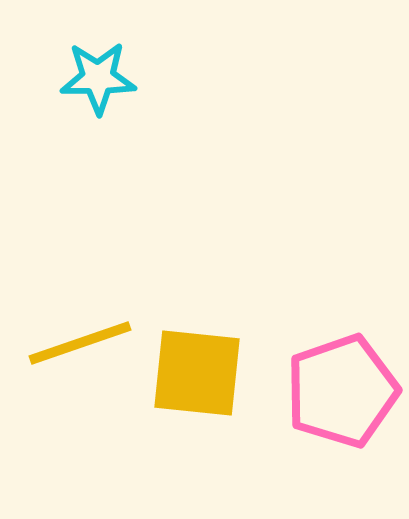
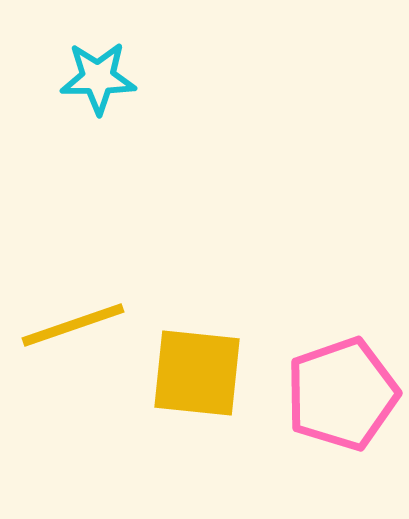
yellow line: moved 7 px left, 18 px up
pink pentagon: moved 3 px down
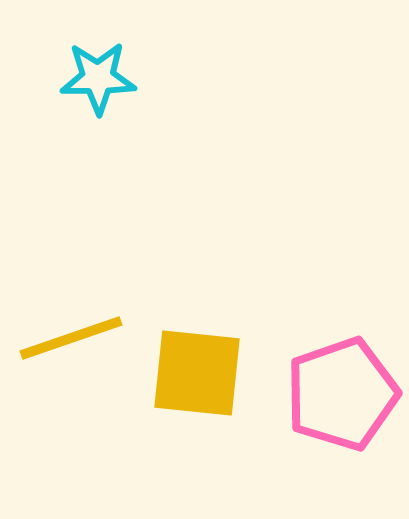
yellow line: moved 2 px left, 13 px down
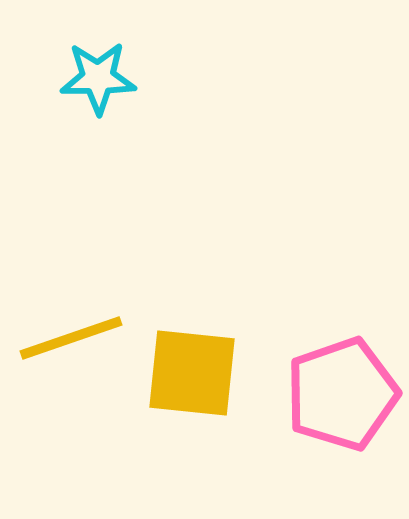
yellow square: moved 5 px left
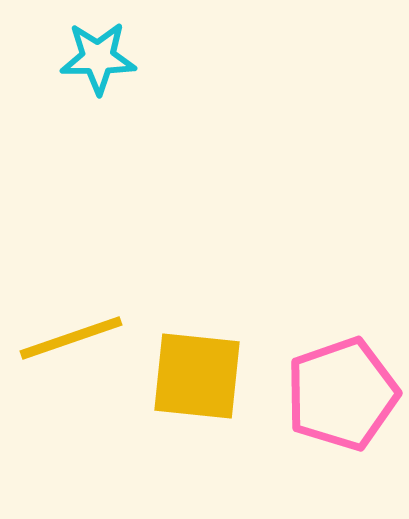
cyan star: moved 20 px up
yellow square: moved 5 px right, 3 px down
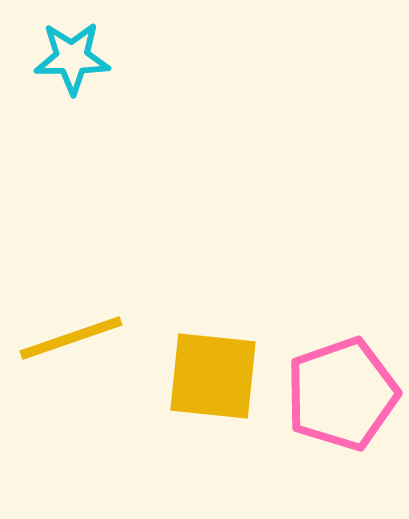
cyan star: moved 26 px left
yellow square: moved 16 px right
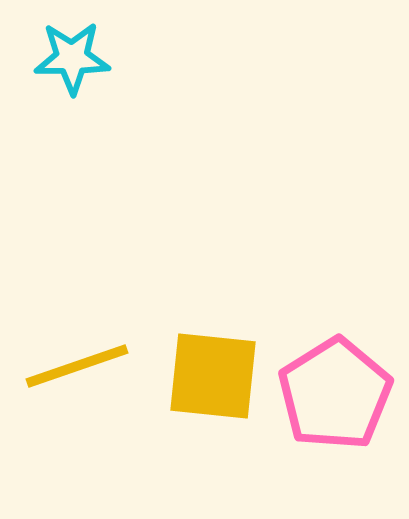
yellow line: moved 6 px right, 28 px down
pink pentagon: moved 7 px left; rotated 13 degrees counterclockwise
